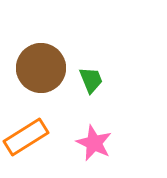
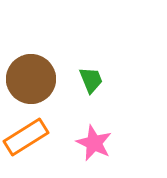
brown circle: moved 10 px left, 11 px down
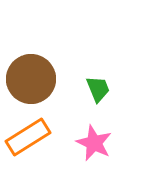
green trapezoid: moved 7 px right, 9 px down
orange rectangle: moved 2 px right
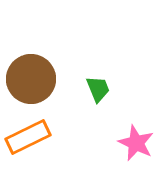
orange rectangle: rotated 6 degrees clockwise
pink star: moved 42 px right
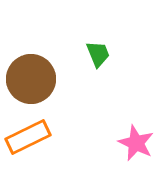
green trapezoid: moved 35 px up
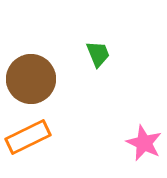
pink star: moved 8 px right
